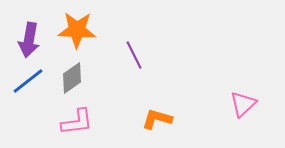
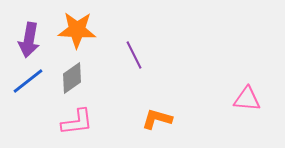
pink triangle: moved 4 px right, 5 px up; rotated 48 degrees clockwise
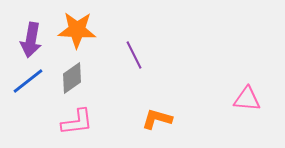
purple arrow: moved 2 px right
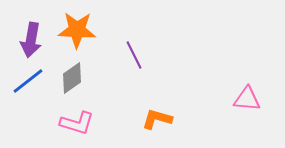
pink L-shape: moved 1 px down; rotated 24 degrees clockwise
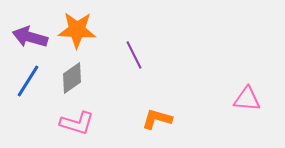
purple arrow: moved 1 px left, 3 px up; rotated 96 degrees clockwise
blue line: rotated 20 degrees counterclockwise
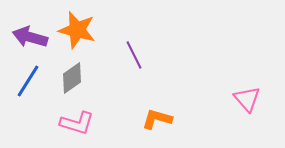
orange star: rotated 12 degrees clockwise
pink triangle: rotated 44 degrees clockwise
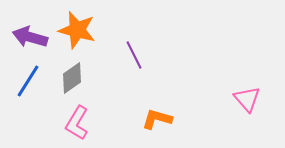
pink L-shape: rotated 104 degrees clockwise
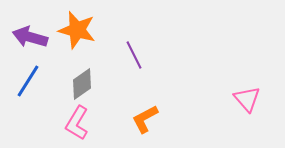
gray diamond: moved 10 px right, 6 px down
orange L-shape: moved 12 px left; rotated 44 degrees counterclockwise
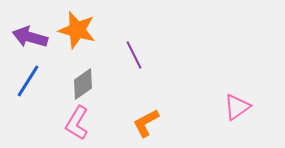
gray diamond: moved 1 px right
pink triangle: moved 10 px left, 8 px down; rotated 36 degrees clockwise
orange L-shape: moved 1 px right, 4 px down
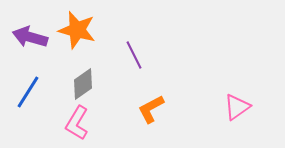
blue line: moved 11 px down
orange L-shape: moved 5 px right, 14 px up
